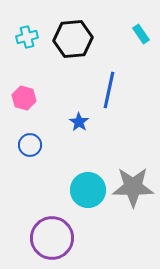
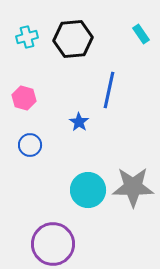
purple circle: moved 1 px right, 6 px down
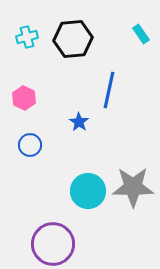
pink hexagon: rotated 10 degrees clockwise
cyan circle: moved 1 px down
